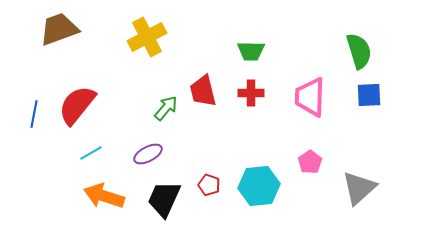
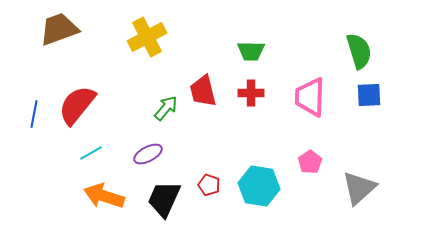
cyan hexagon: rotated 15 degrees clockwise
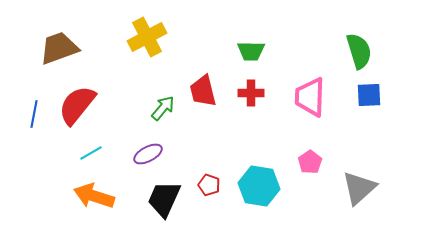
brown trapezoid: moved 19 px down
green arrow: moved 3 px left
orange arrow: moved 10 px left
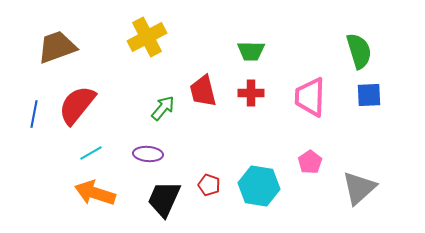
brown trapezoid: moved 2 px left, 1 px up
purple ellipse: rotated 32 degrees clockwise
orange arrow: moved 1 px right, 3 px up
